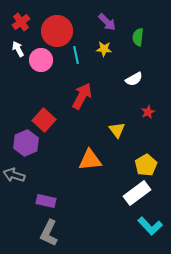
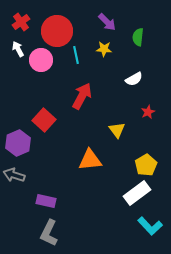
purple hexagon: moved 8 px left
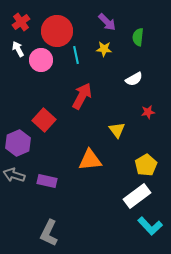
red star: rotated 16 degrees clockwise
white rectangle: moved 3 px down
purple rectangle: moved 1 px right, 20 px up
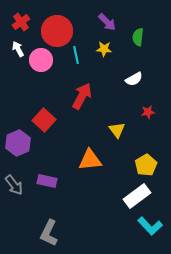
gray arrow: moved 10 px down; rotated 145 degrees counterclockwise
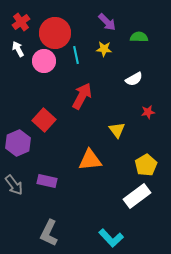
red circle: moved 2 px left, 2 px down
green semicircle: moved 1 px right; rotated 84 degrees clockwise
pink circle: moved 3 px right, 1 px down
cyan L-shape: moved 39 px left, 12 px down
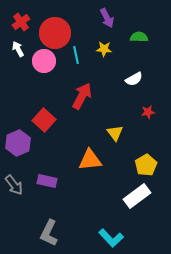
purple arrow: moved 4 px up; rotated 18 degrees clockwise
yellow triangle: moved 2 px left, 3 px down
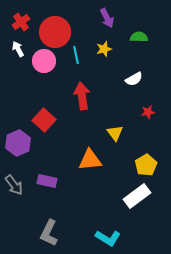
red circle: moved 1 px up
yellow star: rotated 21 degrees counterclockwise
red arrow: rotated 36 degrees counterclockwise
cyan L-shape: moved 3 px left; rotated 15 degrees counterclockwise
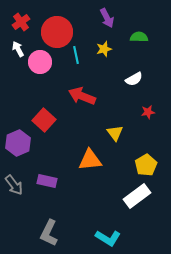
red circle: moved 2 px right
pink circle: moved 4 px left, 1 px down
red arrow: rotated 60 degrees counterclockwise
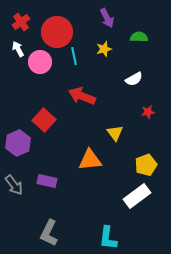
cyan line: moved 2 px left, 1 px down
yellow pentagon: rotated 10 degrees clockwise
cyan L-shape: rotated 65 degrees clockwise
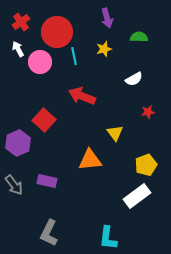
purple arrow: rotated 12 degrees clockwise
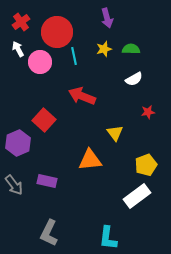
green semicircle: moved 8 px left, 12 px down
